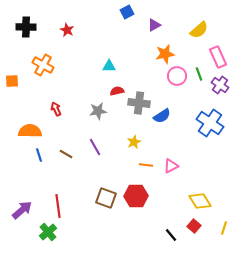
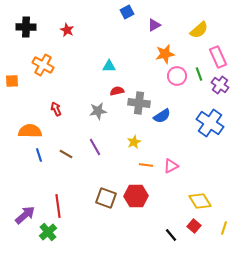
purple arrow: moved 3 px right, 5 px down
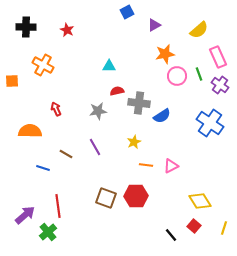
blue line: moved 4 px right, 13 px down; rotated 56 degrees counterclockwise
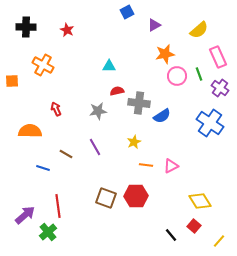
purple cross: moved 3 px down
yellow line: moved 5 px left, 13 px down; rotated 24 degrees clockwise
